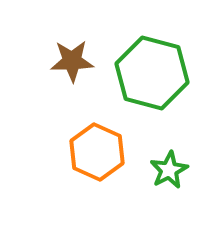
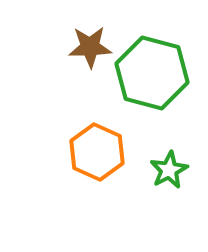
brown star: moved 18 px right, 14 px up
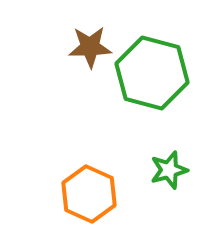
orange hexagon: moved 8 px left, 42 px down
green star: rotated 12 degrees clockwise
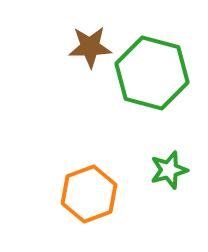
orange hexagon: rotated 16 degrees clockwise
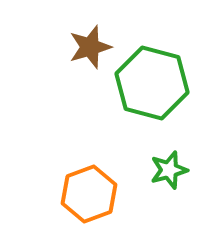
brown star: rotated 15 degrees counterclockwise
green hexagon: moved 10 px down
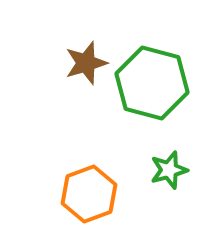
brown star: moved 4 px left, 16 px down
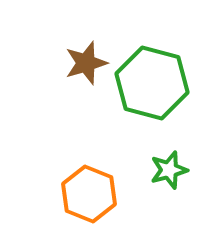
orange hexagon: rotated 18 degrees counterclockwise
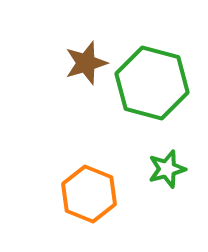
green star: moved 2 px left, 1 px up
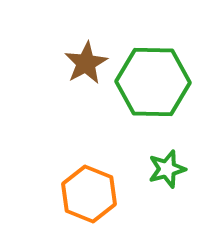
brown star: rotated 12 degrees counterclockwise
green hexagon: moved 1 px right, 1 px up; rotated 14 degrees counterclockwise
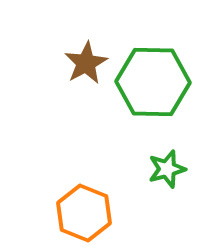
orange hexagon: moved 5 px left, 19 px down
